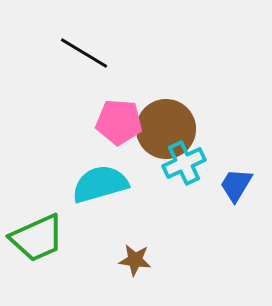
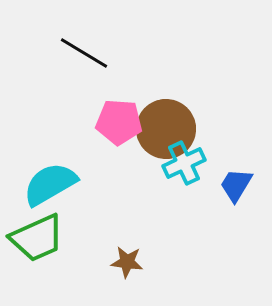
cyan semicircle: moved 50 px left; rotated 14 degrees counterclockwise
brown star: moved 8 px left, 2 px down
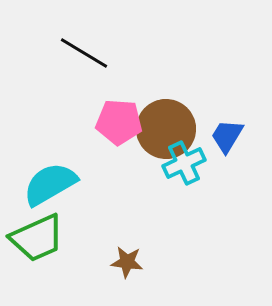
blue trapezoid: moved 9 px left, 49 px up
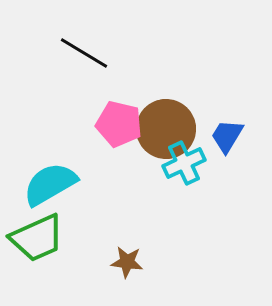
pink pentagon: moved 2 px down; rotated 9 degrees clockwise
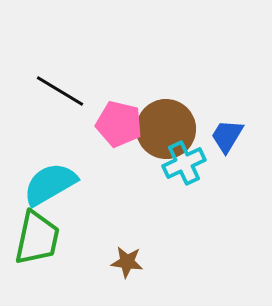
black line: moved 24 px left, 38 px down
green trapezoid: rotated 54 degrees counterclockwise
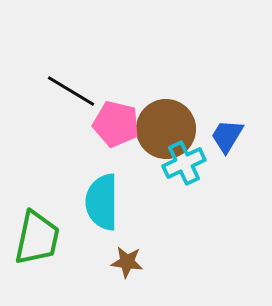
black line: moved 11 px right
pink pentagon: moved 3 px left
cyan semicircle: moved 52 px right, 18 px down; rotated 60 degrees counterclockwise
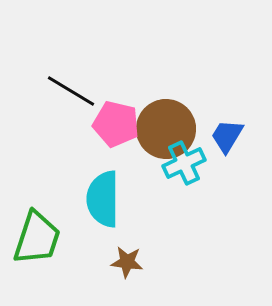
cyan semicircle: moved 1 px right, 3 px up
green trapezoid: rotated 6 degrees clockwise
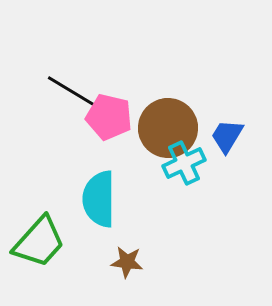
pink pentagon: moved 7 px left, 7 px up
brown circle: moved 2 px right, 1 px up
cyan semicircle: moved 4 px left
green trapezoid: moved 2 px right, 4 px down; rotated 24 degrees clockwise
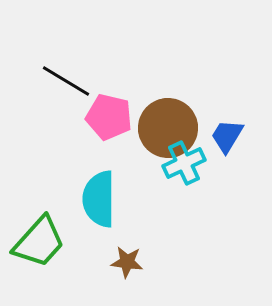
black line: moved 5 px left, 10 px up
